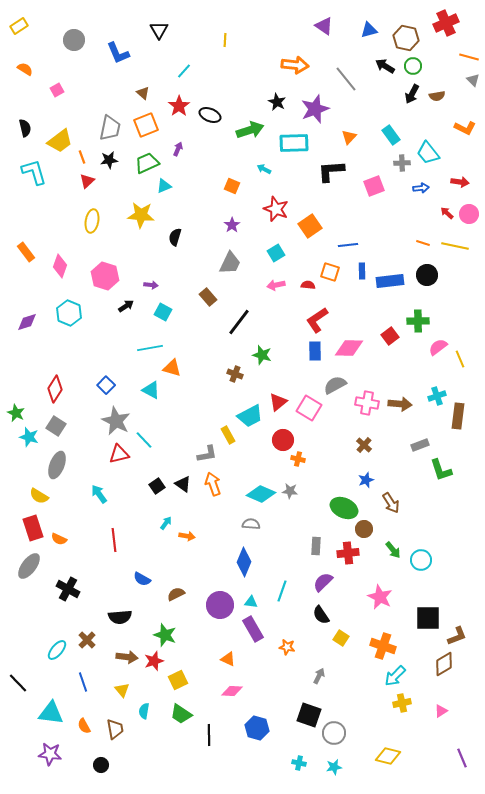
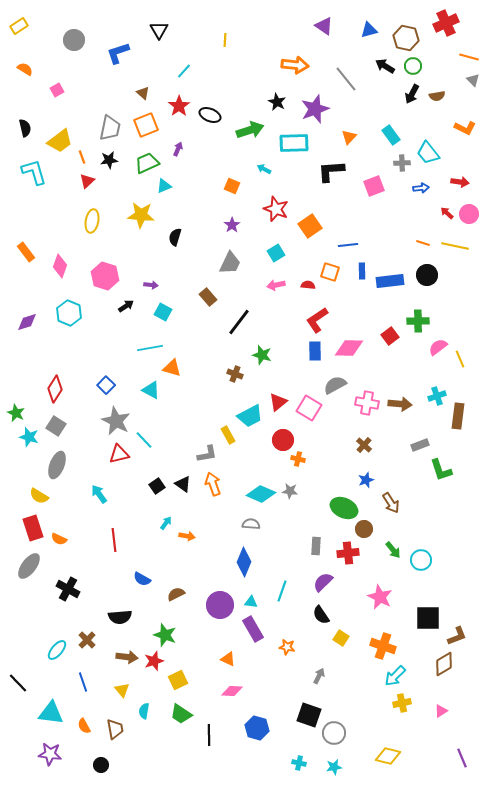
blue L-shape at (118, 53): rotated 95 degrees clockwise
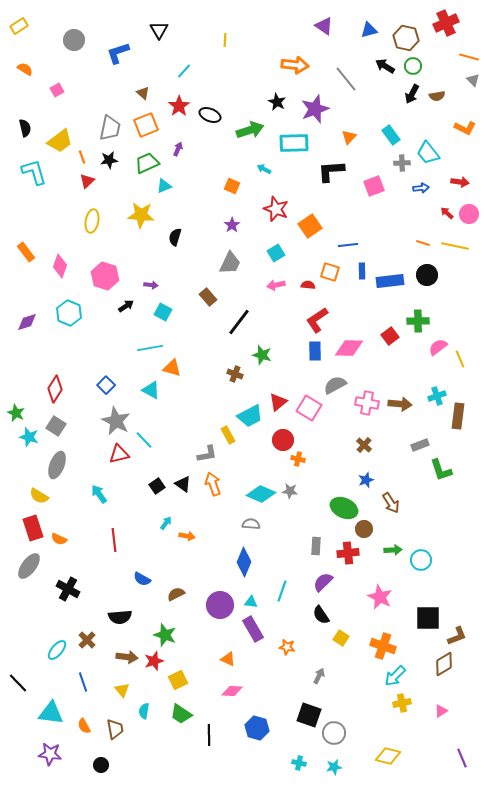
green arrow at (393, 550): rotated 54 degrees counterclockwise
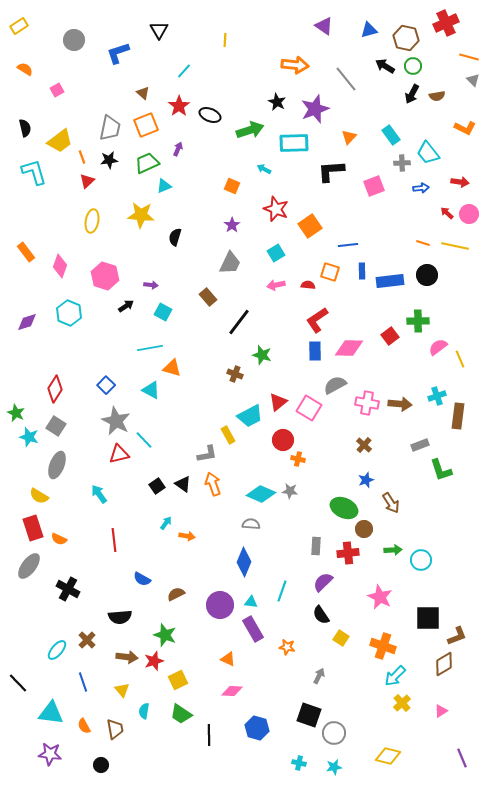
yellow cross at (402, 703): rotated 30 degrees counterclockwise
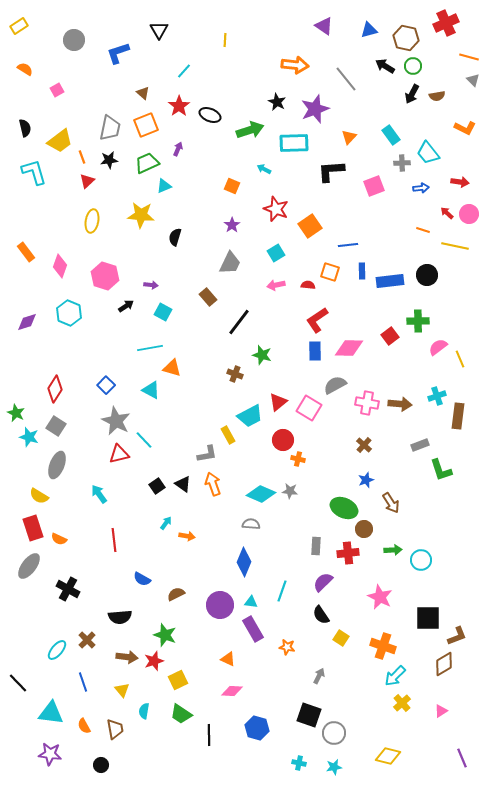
orange line at (423, 243): moved 13 px up
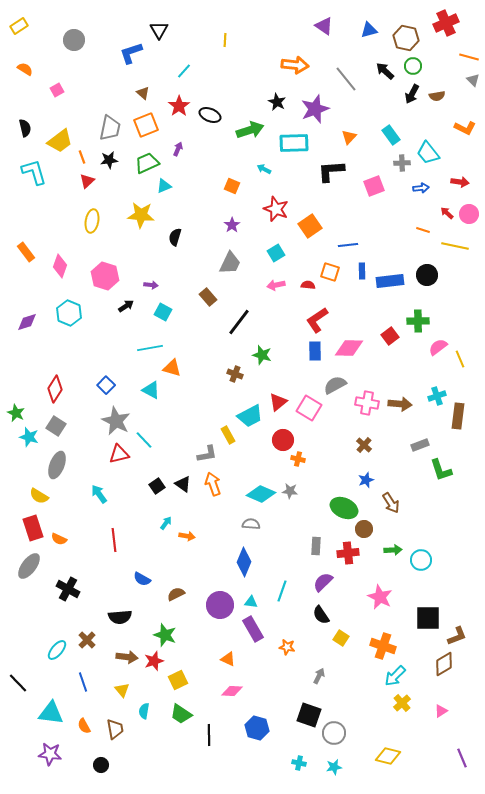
blue L-shape at (118, 53): moved 13 px right
black arrow at (385, 66): moved 5 px down; rotated 12 degrees clockwise
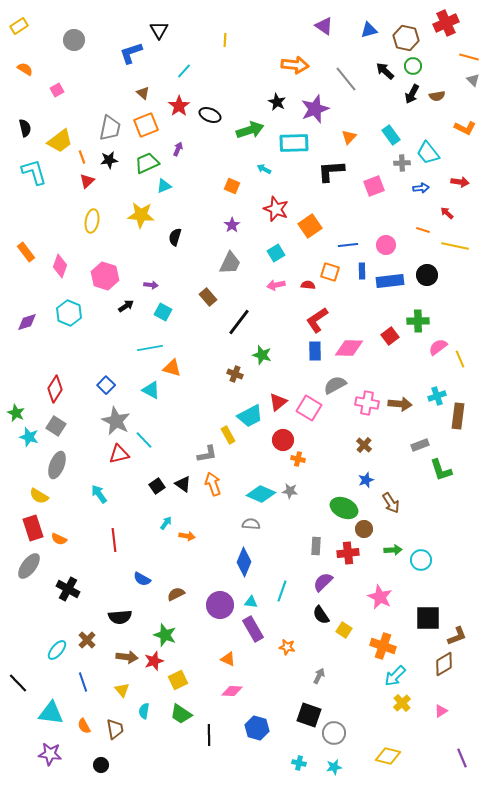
pink circle at (469, 214): moved 83 px left, 31 px down
yellow square at (341, 638): moved 3 px right, 8 px up
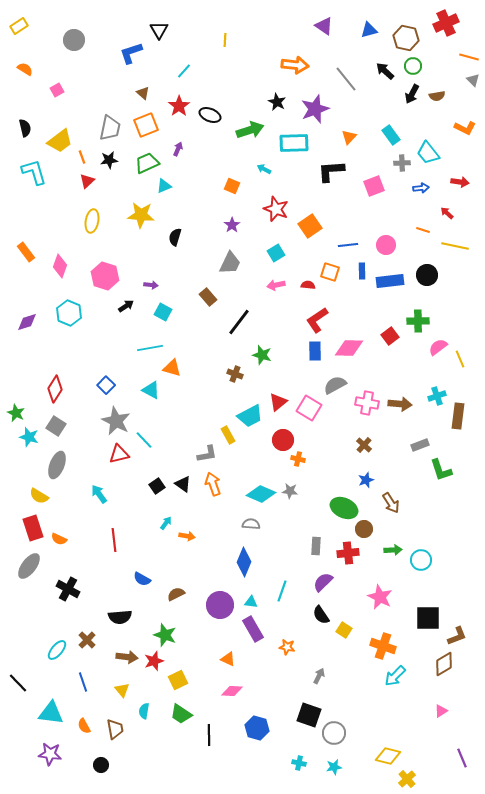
yellow cross at (402, 703): moved 5 px right, 76 px down
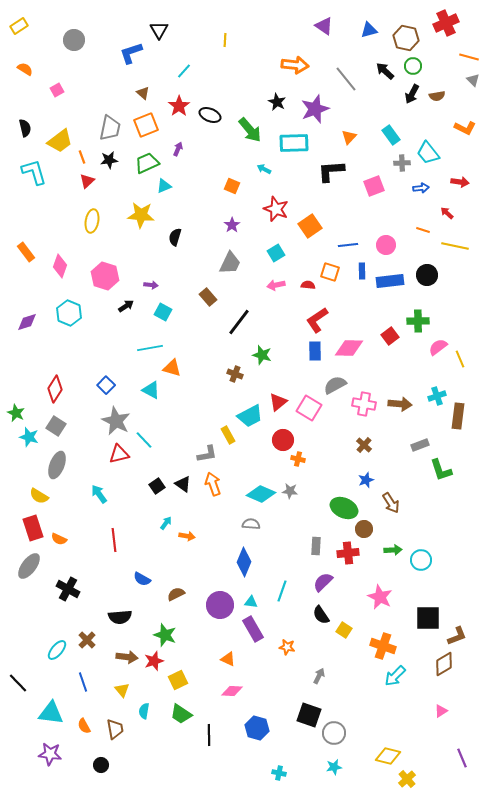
green arrow at (250, 130): rotated 68 degrees clockwise
pink cross at (367, 403): moved 3 px left, 1 px down
cyan cross at (299, 763): moved 20 px left, 10 px down
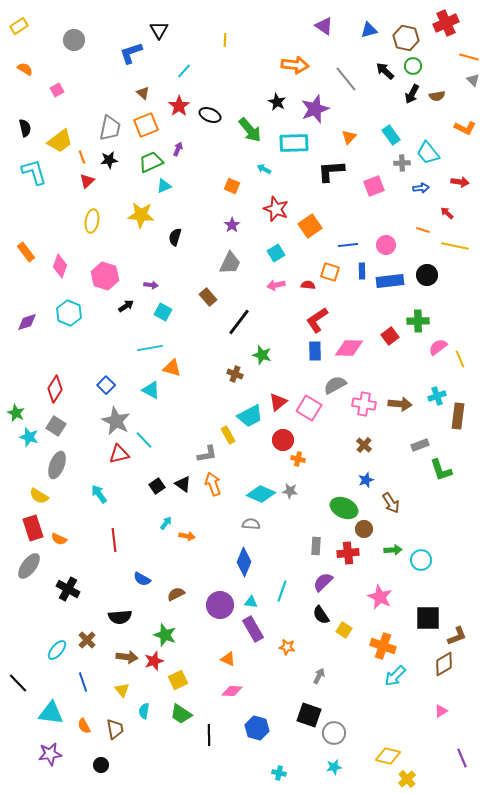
green trapezoid at (147, 163): moved 4 px right, 1 px up
purple star at (50, 754): rotated 15 degrees counterclockwise
